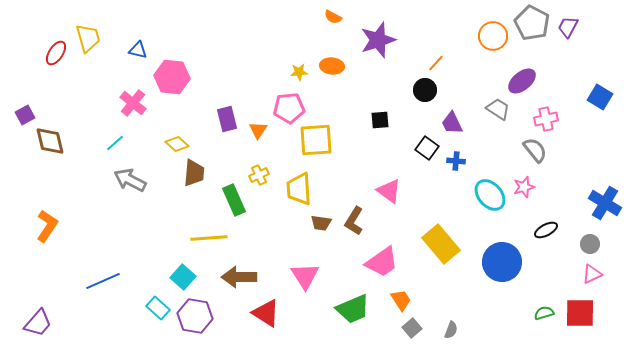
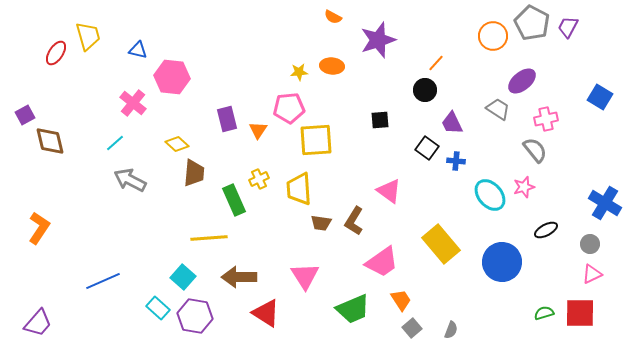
yellow trapezoid at (88, 38): moved 2 px up
yellow cross at (259, 175): moved 4 px down
orange L-shape at (47, 226): moved 8 px left, 2 px down
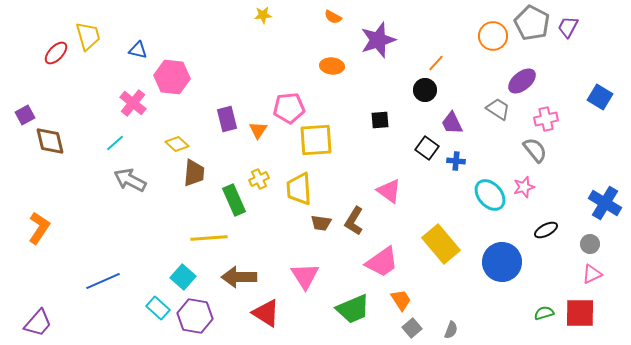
red ellipse at (56, 53): rotated 10 degrees clockwise
yellow star at (299, 72): moved 36 px left, 57 px up
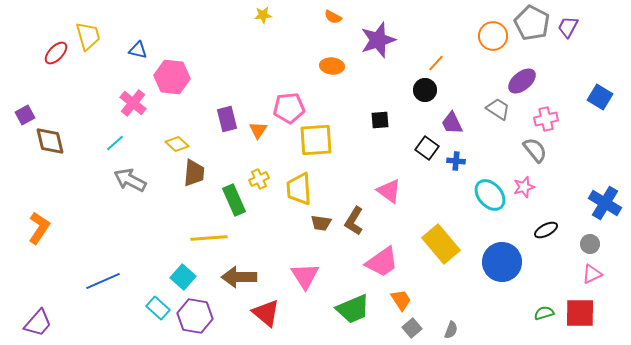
red triangle at (266, 313): rotated 8 degrees clockwise
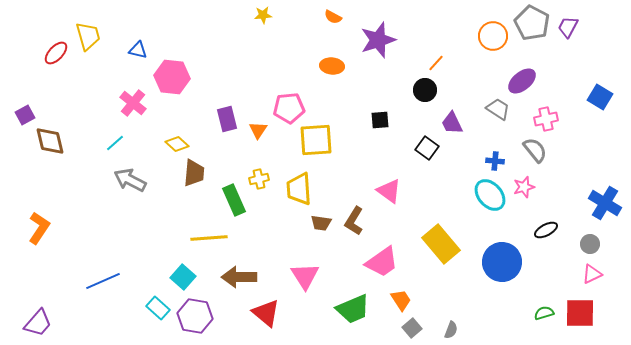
blue cross at (456, 161): moved 39 px right
yellow cross at (259, 179): rotated 12 degrees clockwise
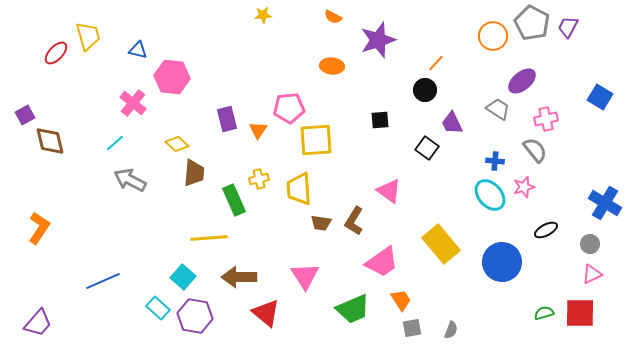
gray square at (412, 328): rotated 30 degrees clockwise
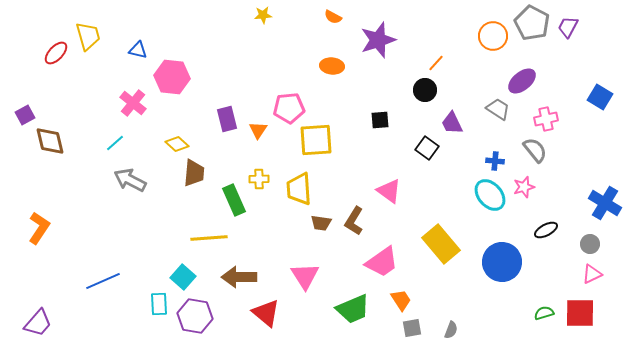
yellow cross at (259, 179): rotated 12 degrees clockwise
cyan rectangle at (158, 308): moved 1 px right, 4 px up; rotated 45 degrees clockwise
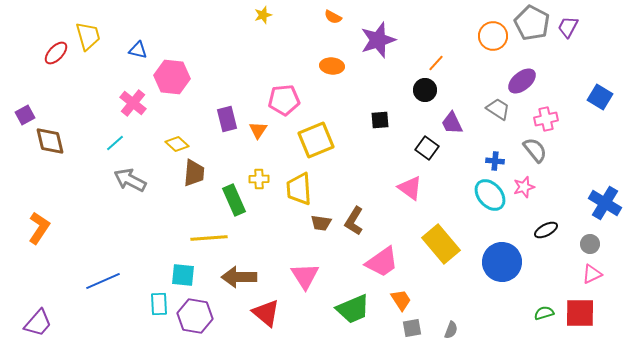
yellow star at (263, 15): rotated 12 degrees counterclockwise
pink pentagon at (289, 108): moved 5 px left, 8 px up
yellow square at (316, 140): rotated 18 degrees counterclockwise
pink triangle at (389, 191): moved 21 px right, 3 px up
cyan square at (183, 277): moved 2 px up; rotated 35 degrees counterclockwise
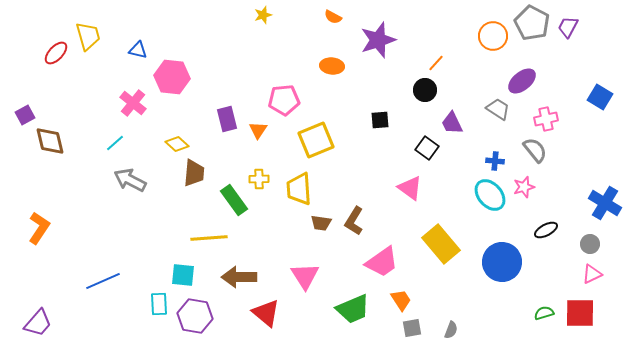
green rectangle at (234, 200): rotated 12 degrees counterclockwise
